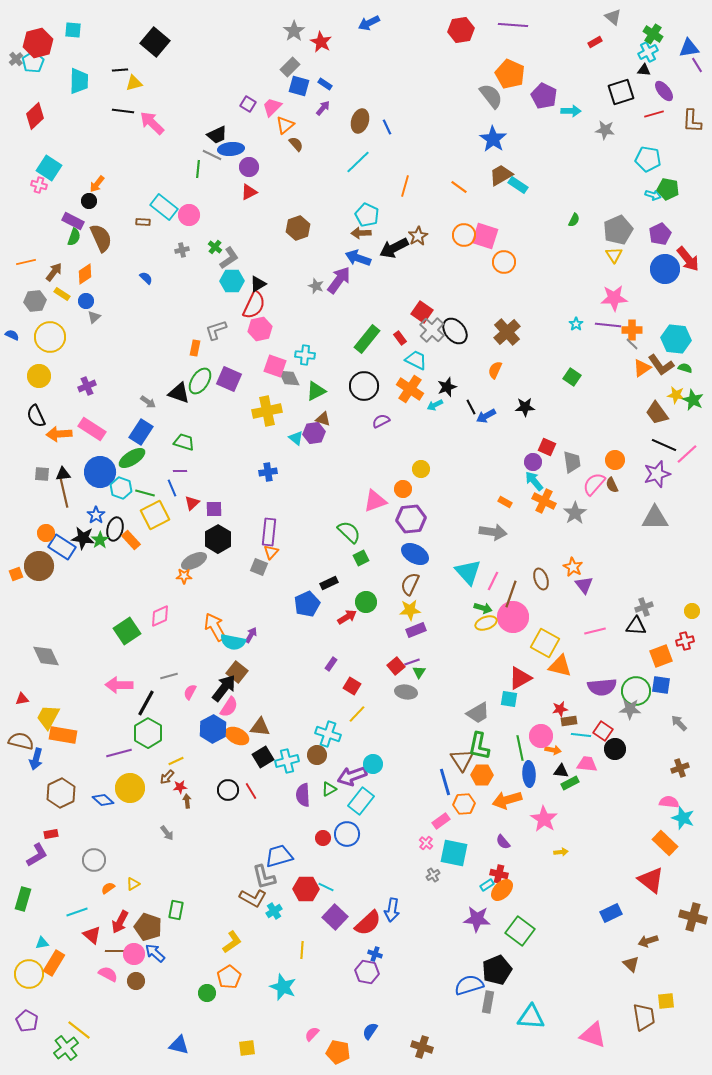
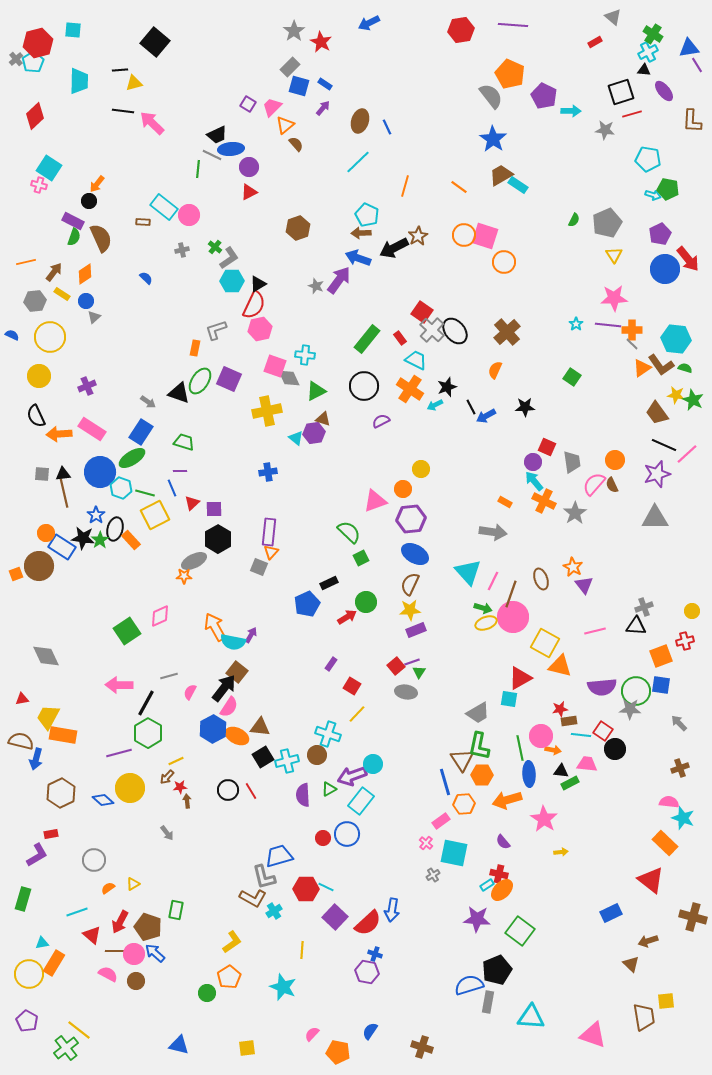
red line at (654, 114): moved 22 px left
gray pentagon at (618, 230): moved 11 px left, 7 px up
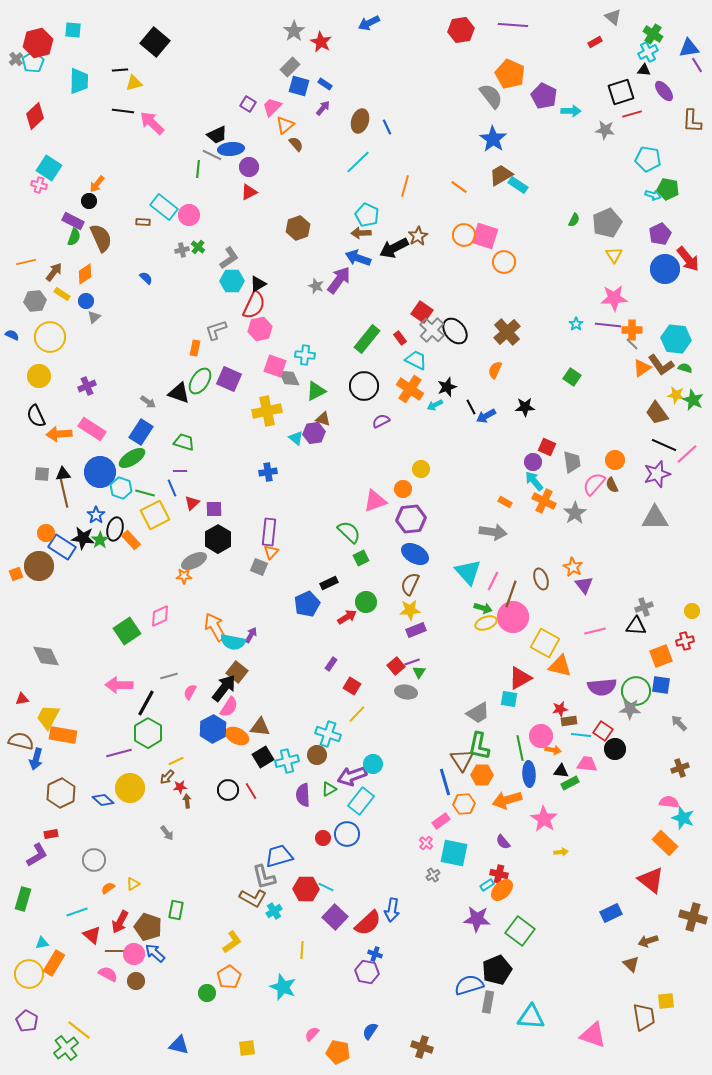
green cross at (215, 247): moved 17 px left
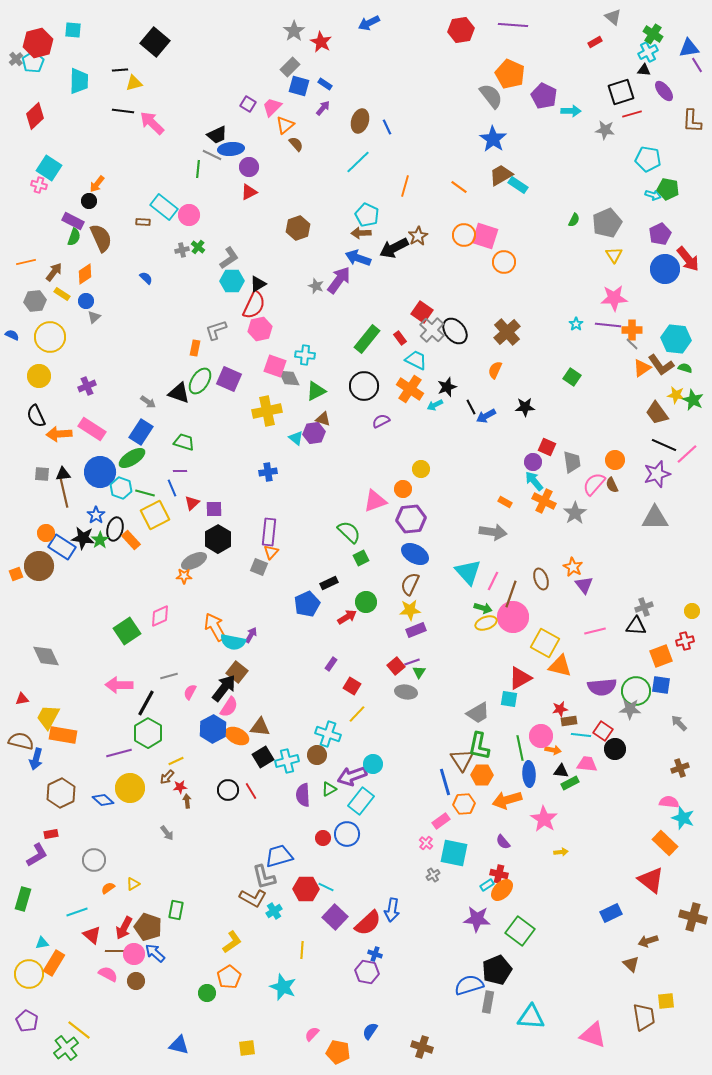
red arrow at (120, 922): moved 4 px right, 6 px down
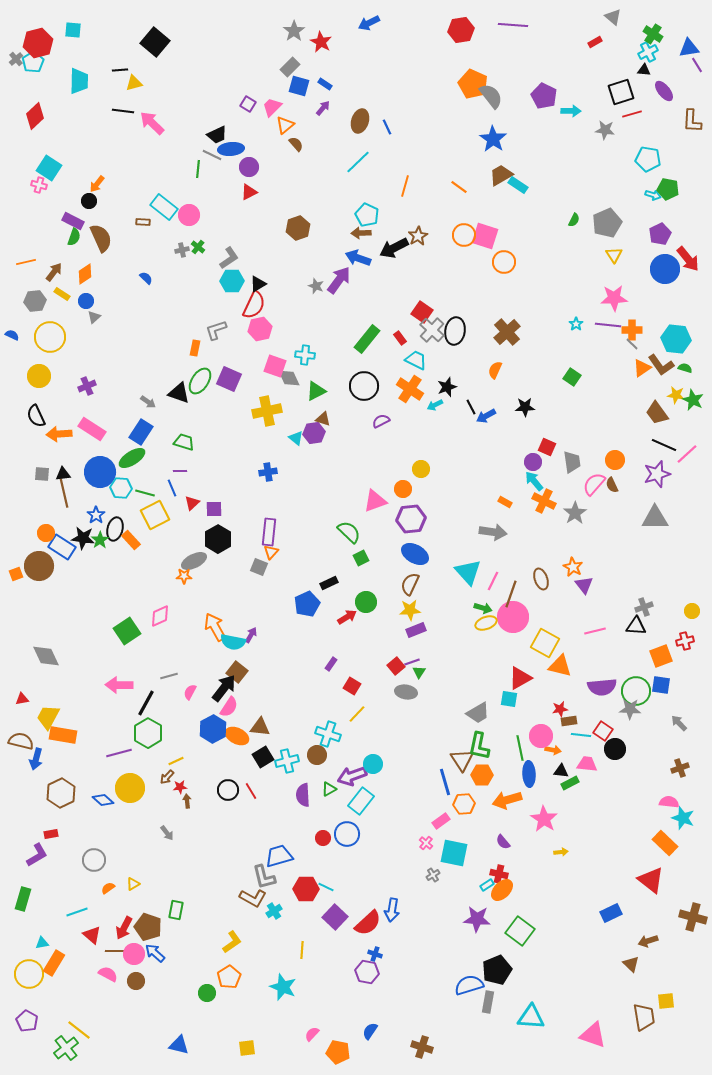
orange pentagon at (510, 74): moved 37 px left, 10 px down
black ellipse at (455, 331): rotated 48 degrees clockwise
cyan hexagon at (121, 488): rotated 15 degrees counterclockwise
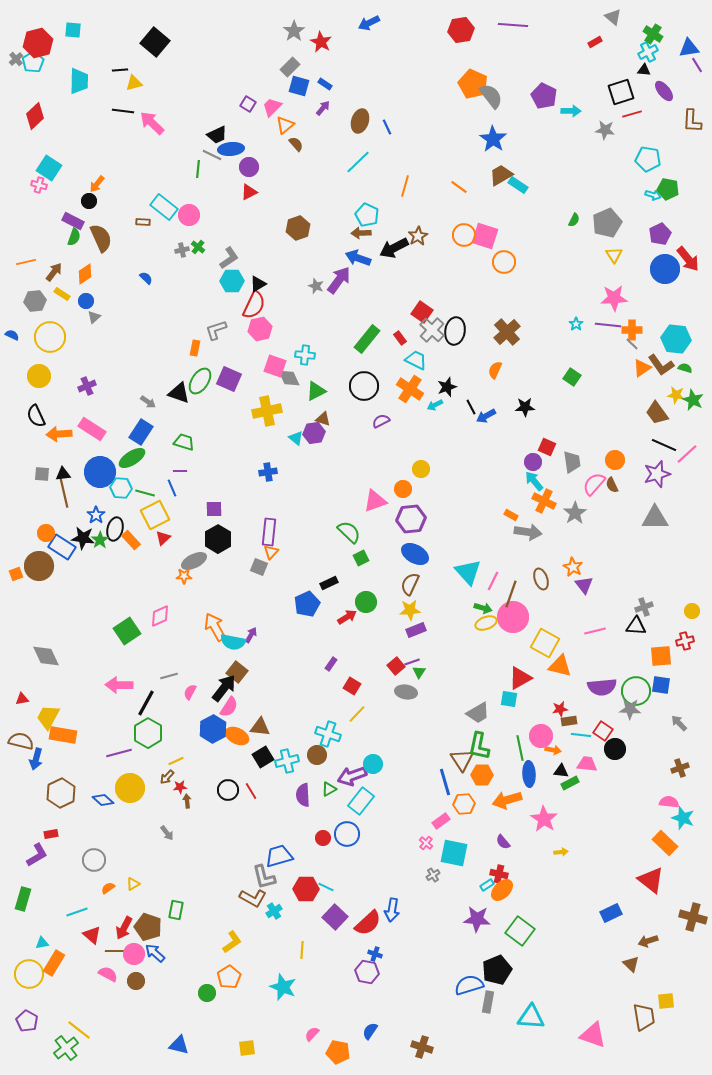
orange rectangle at (505, 502): moved 6 px right, 13 px down
red triangle at (192, 503): moved 29 px left, 35 px down
gray arrow at (493, 532): moved 35 px right
orange square at (661, 656): rotated 15 degrees clockwise
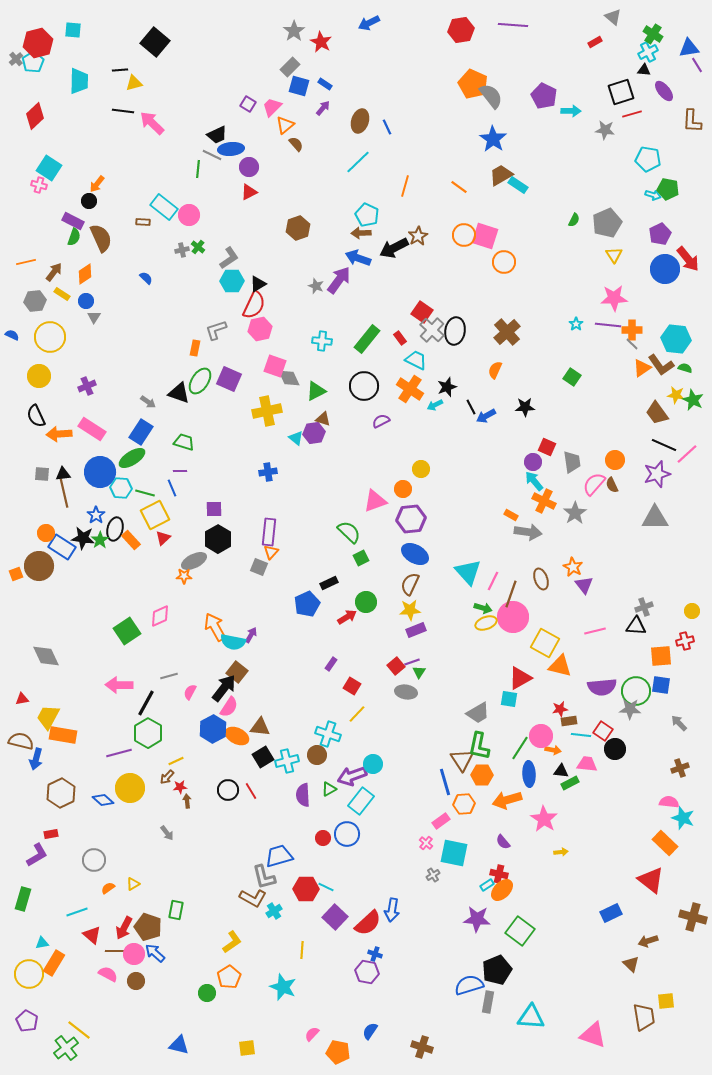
gray triangle at (94, 317): rotated 16 degrees counterclockwise
cyan cross at (305, 355): moved 17 px right, 14 px up
green line at (520, 748): rotated 45 degrees clockwise
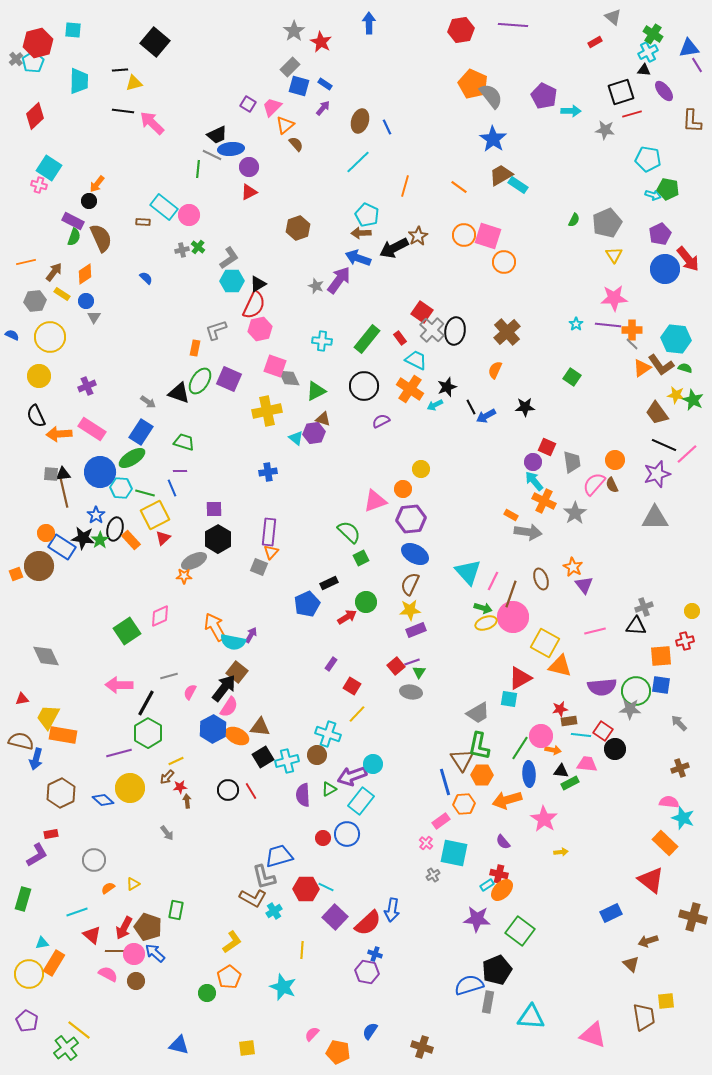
blue arrow at (369, 23): rotated 115 degrees clockwise
pink square at (485, 236): moved 3 px right
gray square at (42, 474): moved 9 px right
gray ellipse at (406, 692): moved 5 px right
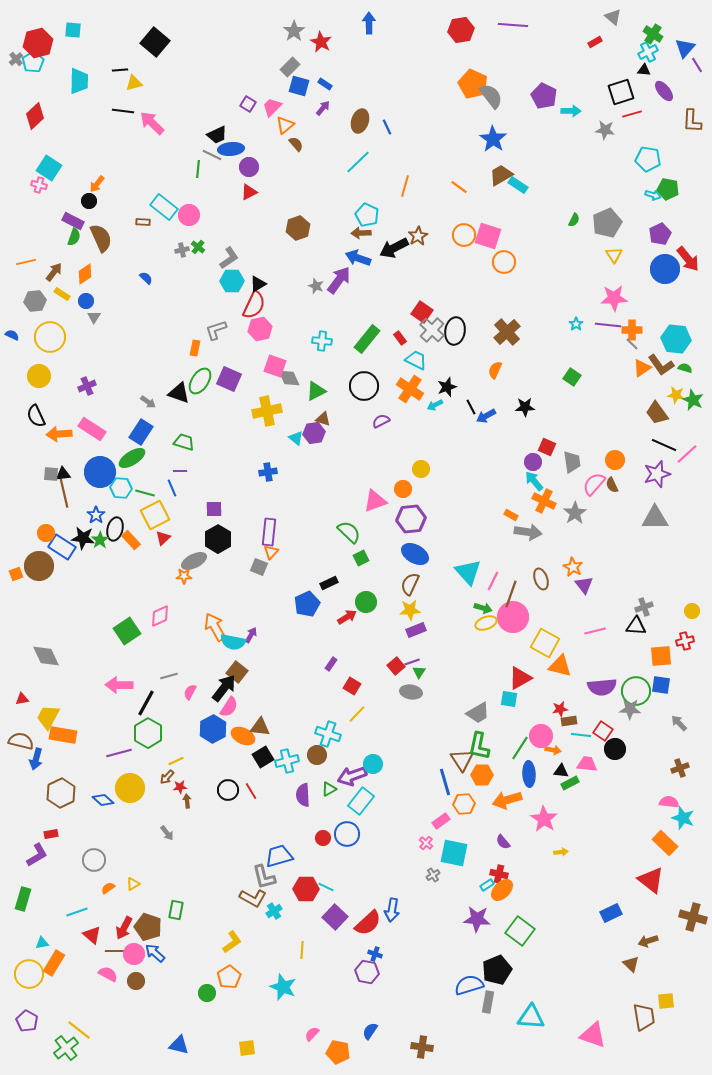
blue triangle at (689, 48): moved 4 px left; rotated 40 degrees counterclockwise
orange ellipse at (237, 736): moved 6 px right
brown cross at (422, 1047): rotated 10 degrees counterclockwise
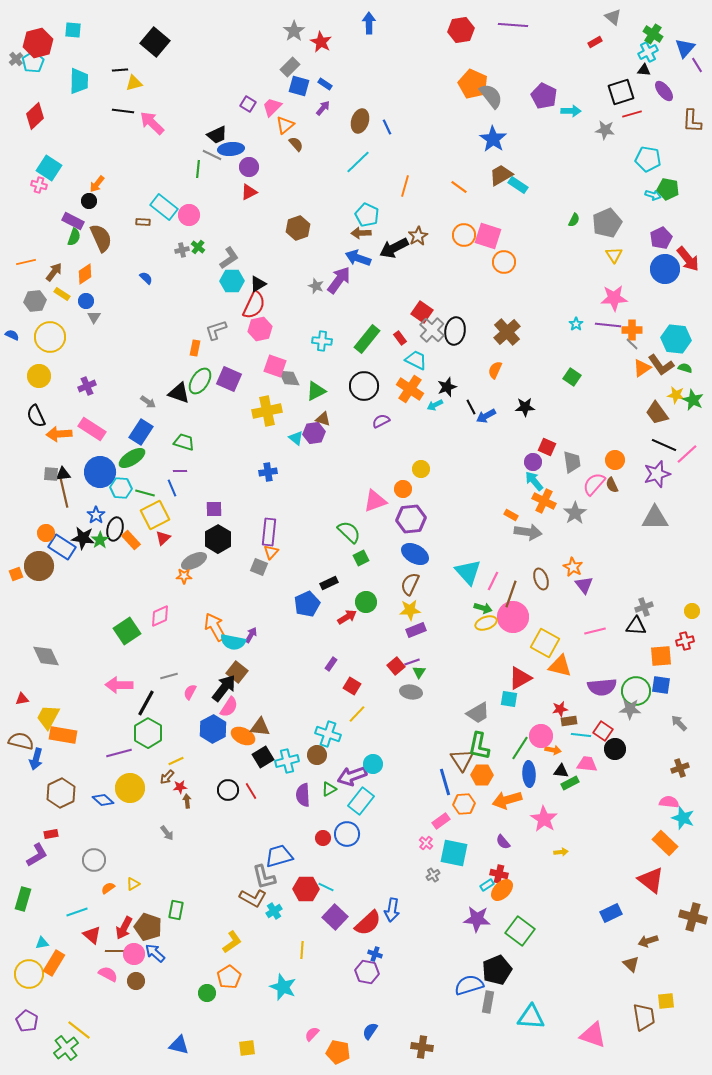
purple pentagon at (660, 234): moved 1 px right, 4 px down
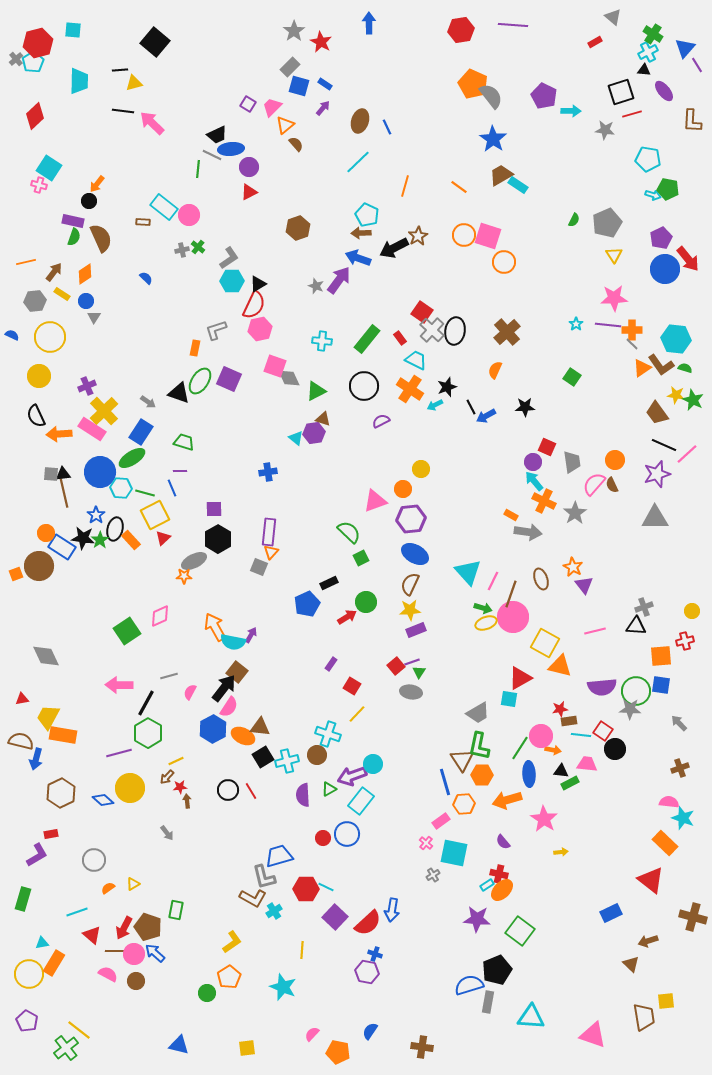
purple rectangle at (73, 221): rotated 15 degrees counterclockwise
yellow cross at (267, 411): moved 163 px left; rotated 32 degrees counterclockwise
